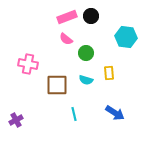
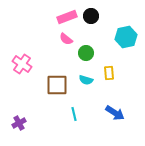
cyan hexagon: rotated 20 degrees counterclockwise
pink cross: moved 6 px left; rotated 24 degrees clockwise
purple cross: moved 3 px right, 3 px down
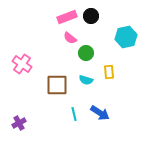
pink semicircle: moved 4 px right, 1 px up
yellow rectangle: moved 1 px up
blue arrow: moved 15 px left
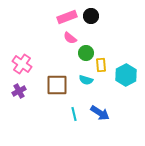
cyan hexagon: moved 38 px down; rotated 15 degrees counterclockwise
yellow rectangle: moved 8 px left, 7 px up
purple cross: moved 32 px up
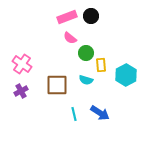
purple cross: moved 2 px right
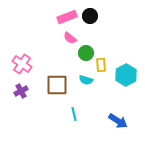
black circle: moved 1 px left
blue arrow: moved 18 px right, 8 px down
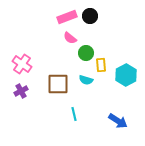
brown square: moved 1 px right, 1 px up
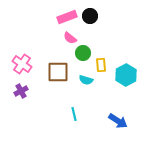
green circle: moved 3 px left
brown square: moved 12 px up
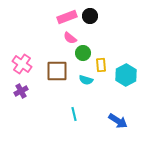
brown square: moved 1 px left, 1 px up
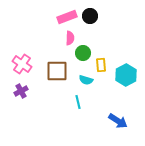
pink semicircle: rotated 128 degrees counterclockwise
cyan line: moved 4 px right, 12 px up
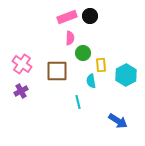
cyan semicircle: moved 5 px right, 1 px down; rotated 64 degrees clockwise
